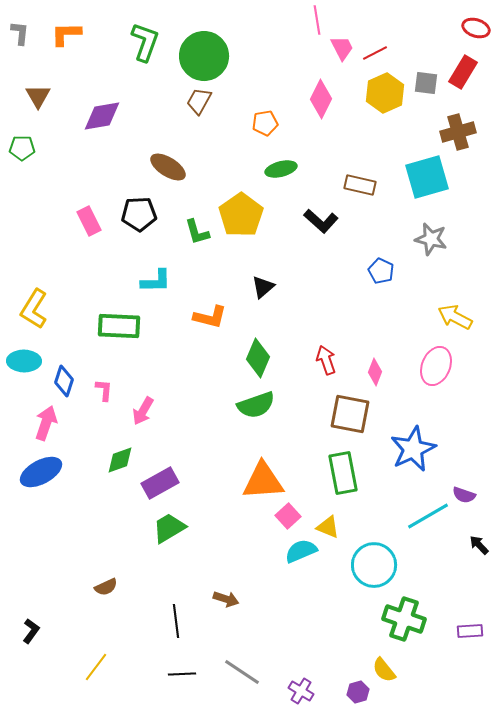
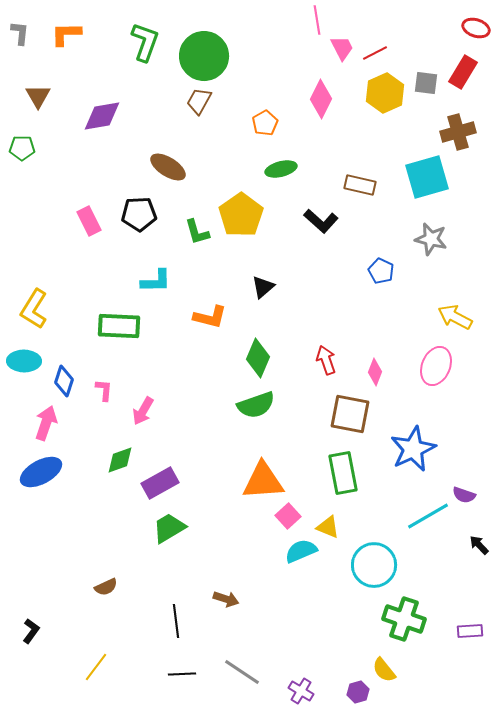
orange pentagon at (265, 123): rotated 20 degrees counterclockwise
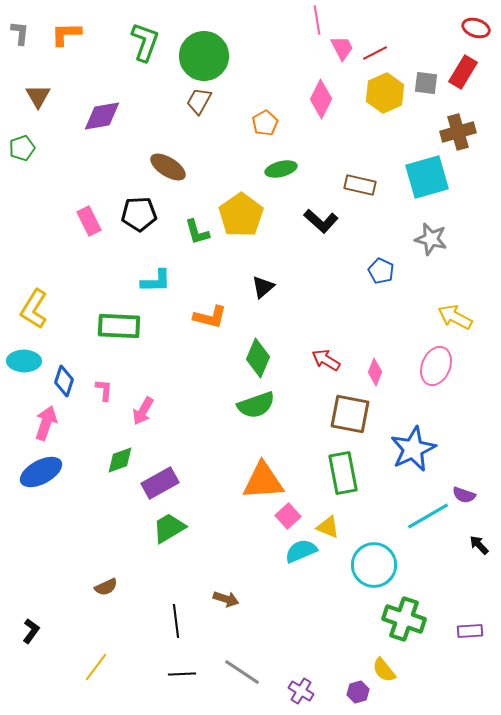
green pentagon at (22, 148): rotated 20 degrees counterclockwise
red arrow at (326, 360): rotated 40 degrees counterclockwise
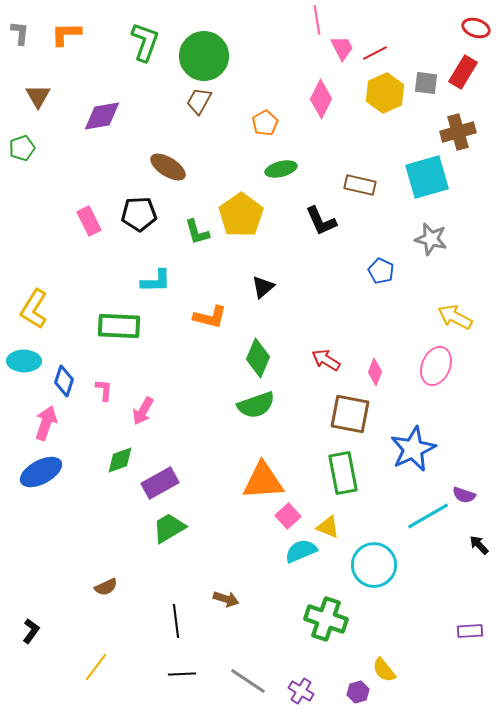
black L-shape at (321, 221): rotated 24 degrees clockwise
green cross at (404, 619): moved 78 px left
gray line at (242, 672): moved 6 px right, 9 px down
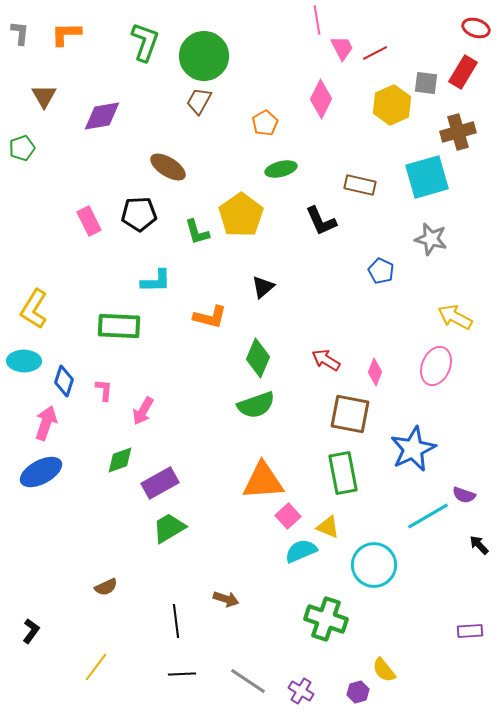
yellow hexagon at (385, 93): moved 7 px right, 12 px down
brown triangle at (38, 96): moved 6 px right
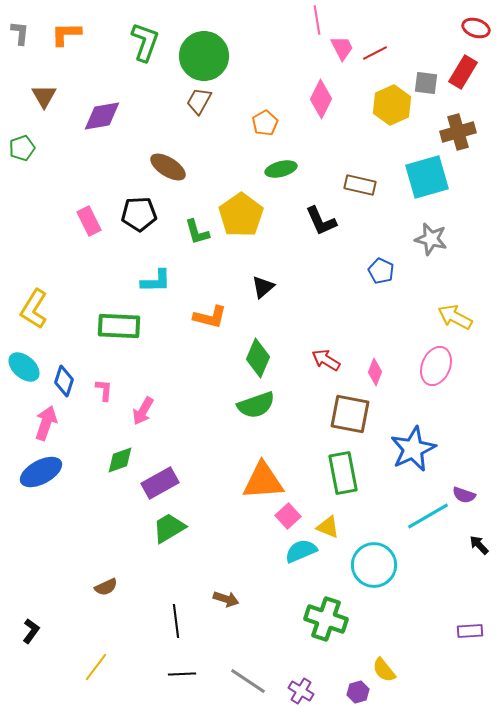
cyan ellipse at (24, 361): moved 6 px down; rotated 40 degrees clockwise
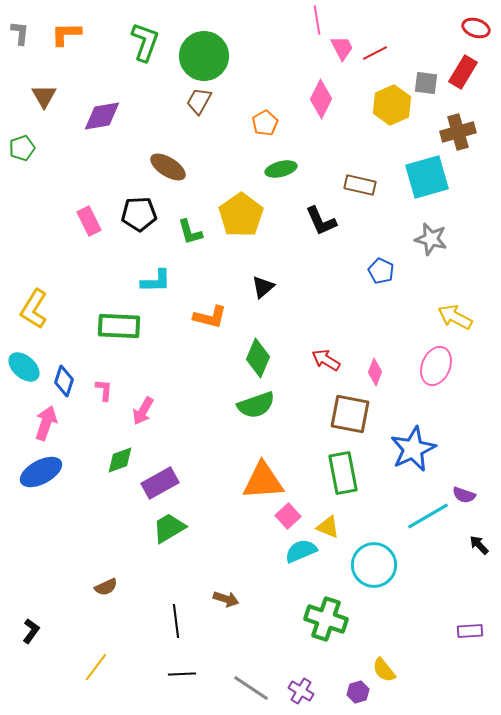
green L-shape at (197, 232): moved 7 px left
gray line at (248, 681): moved 3 px right, 7 px down
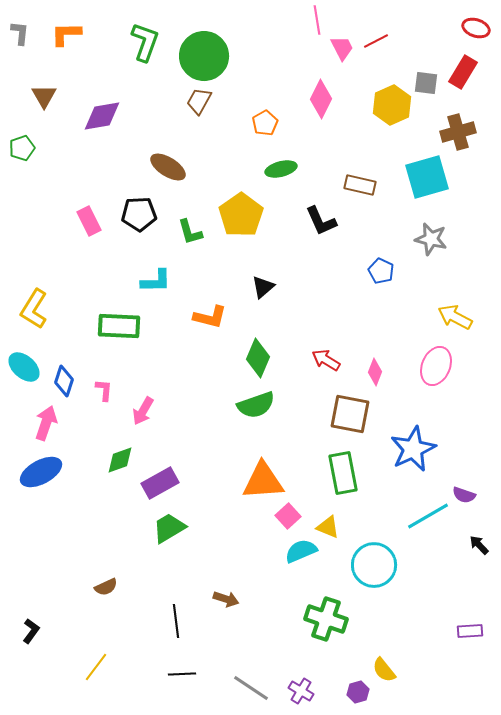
red line at (375, 53): moved 1 px right, 12 px up
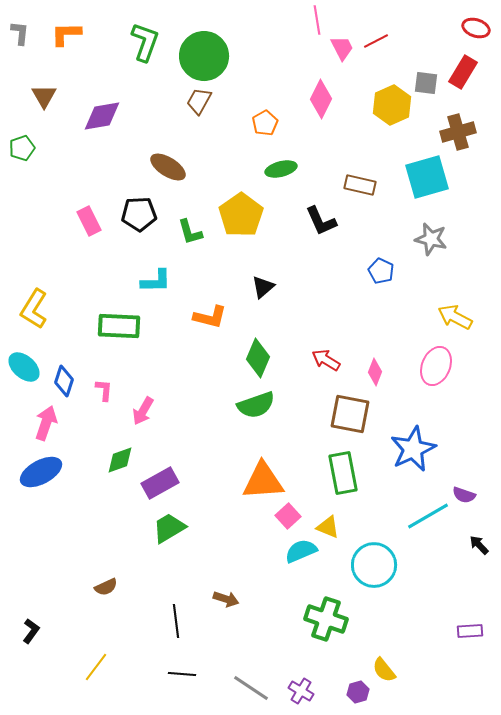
black line at (182, 674): rotated 8 degrees clockwise
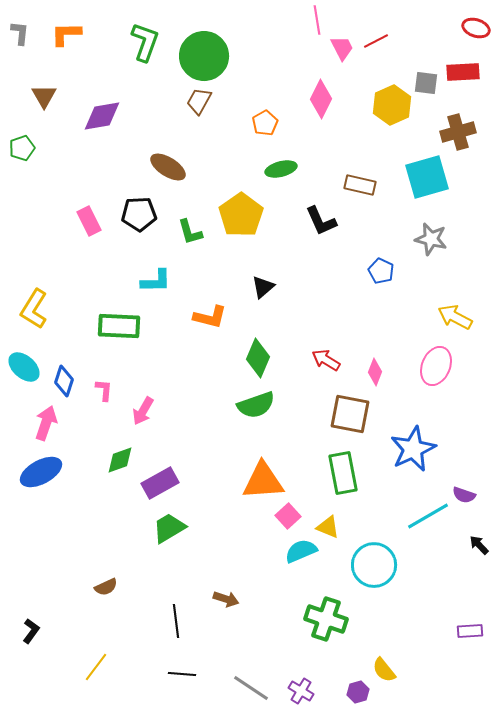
red rectangle at (463, 72): rotated 56 degrees clockwise
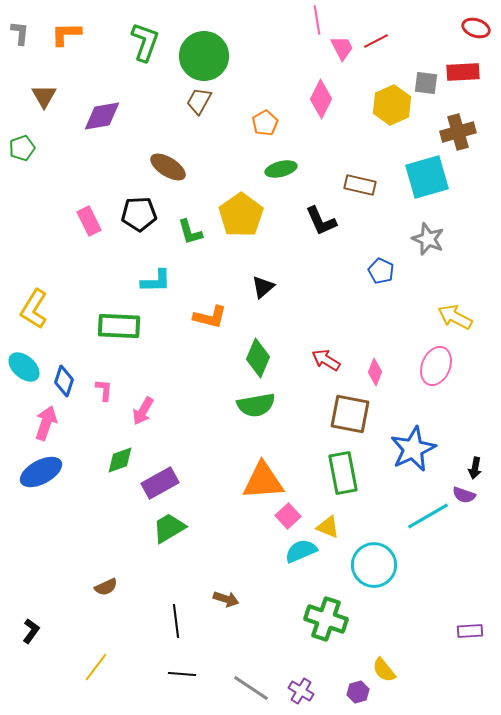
gray star at (431, 239): moved 3 px left; rotated 8 degrees clockwise
green semicircle at (256, 405): rotated 9 degrees clockwise
black arrow at (479, 545): moved 4 px left, 77 px up; rotated 125 degrees counterclockwise
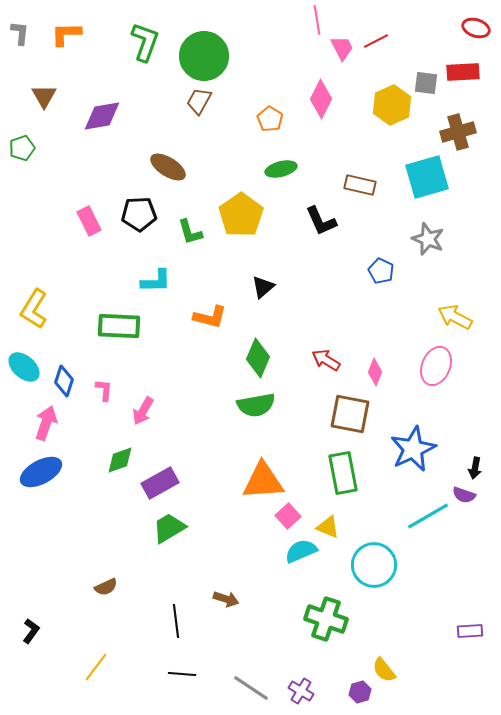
orange pentagon at (265, 123): moved 5 px right, 4 px up; rotated 10 degrees counterclockwise
purple hexagon at (358, 692): moved 2 px right
